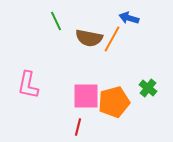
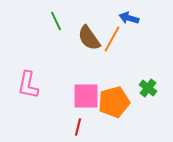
brown semicircle: rotated 44 degrees clockwise
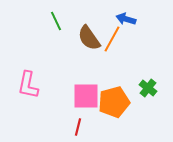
blue arrow: moved 3 px left, 1 px down
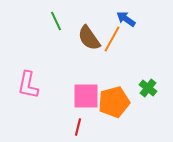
blue arrow: rotated 18 degrees clockwise
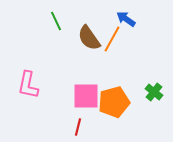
green cross: moved 6 px right, 4 px down
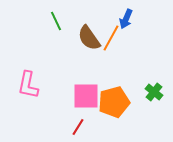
blue arrow: rotated 102 degrees counterclockwise
orange line: moved 1 px left, 1 px up
red line: rotated 18 degrees clockwise
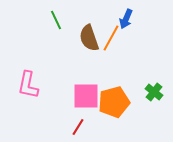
green line: moved 1 px up
brown semicircle: rotated 16 degrees clockwise
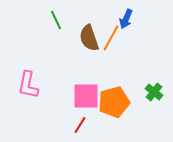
red line: moved 2 px right, 2 px up
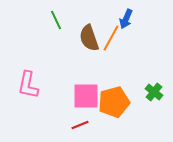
red line: rotated 36 degrees clockwise
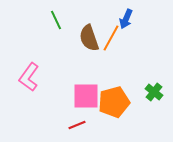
pink L-shape: moved 1 px right, 8 px up; rotated 24 degrees clockwise
red line: moved 3 px left
